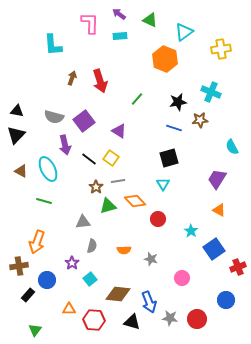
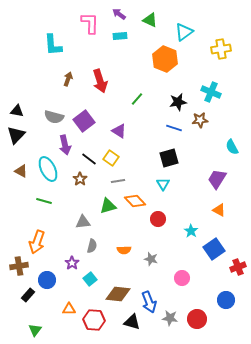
brown arrow at (72, 78): moved 4 px left, 1 px down
brown star at (96, 187): moved 16 px left, 8 px up
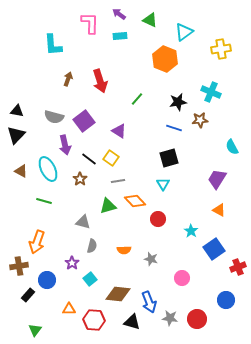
gray triangle at (83, 222): rotated 21 degrees clockwise
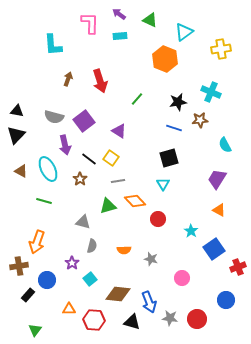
cyan semicircle at (232, 147): moved 7 px left, 2 px up
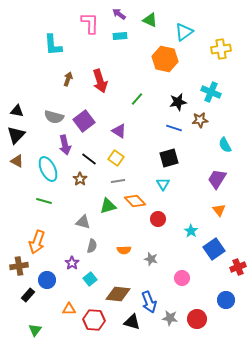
orange hexagon at (165, 59): rotated 10 degrees counterclockwise
yellow square at (111, 158): moved 5 px right
brown triangle at (21, 171): moved 4 px left, 10 px up
orange triangle at (219, 210): rotated 24 degrees clockwise
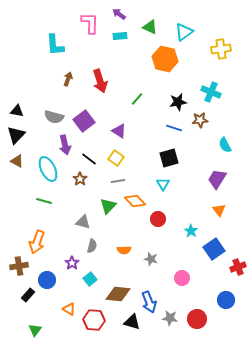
green triangle at (150, 20): moved 7 px down
cyan L-shape at (53, 45): moved 2 px right
green triangle at (108, 206): rotated 30 degrees counterclockwise
orange triangle at (69, 309): rotated 32 degrees clockwise
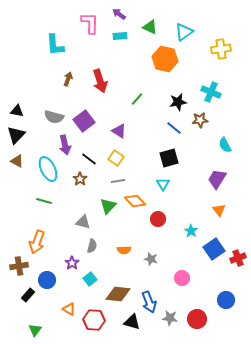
blue line at (174, 128): rotated 21 degrees clockwise
red cross at (238, 267): moved 9 px up
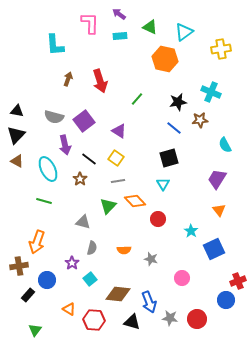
gray semicircle at (92, 246): moved 2 px down
blue square at (214, 249): rotated 10 degrees clockwise
red cross at (238, 258): moved 23 px down
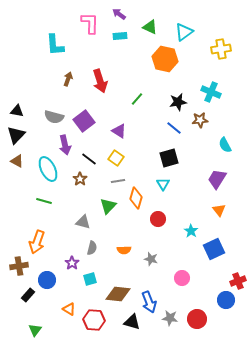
orange diamond at (135, 201): moved 1 px right, 3 px up; rotated 60 degrees clockwise
cyan square at (90, 279): rotated 24 degrees clockwise
